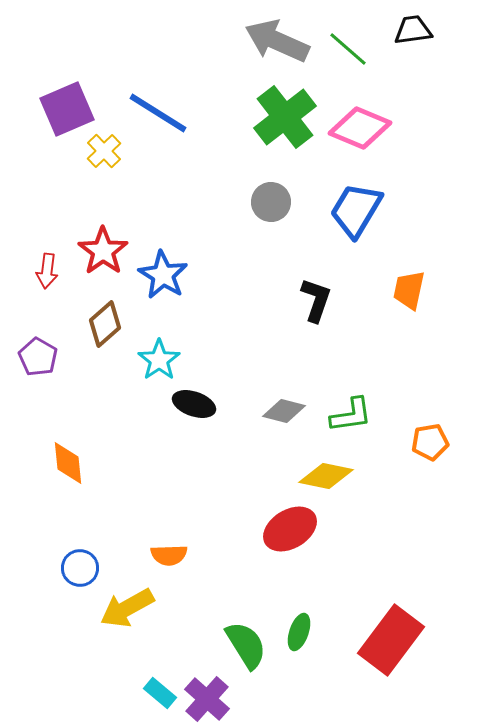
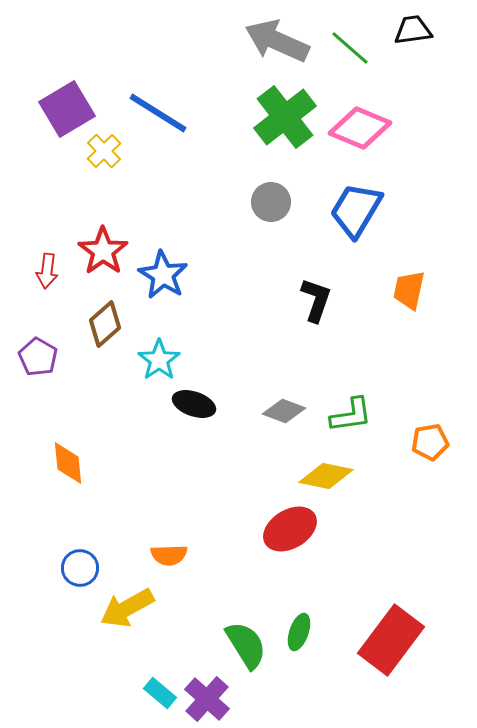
green line: moved 2 px right, 1 px up
purple square: rotated 8 degrees counterclockwise
gray diamond: rotated 6 degrees clockwise
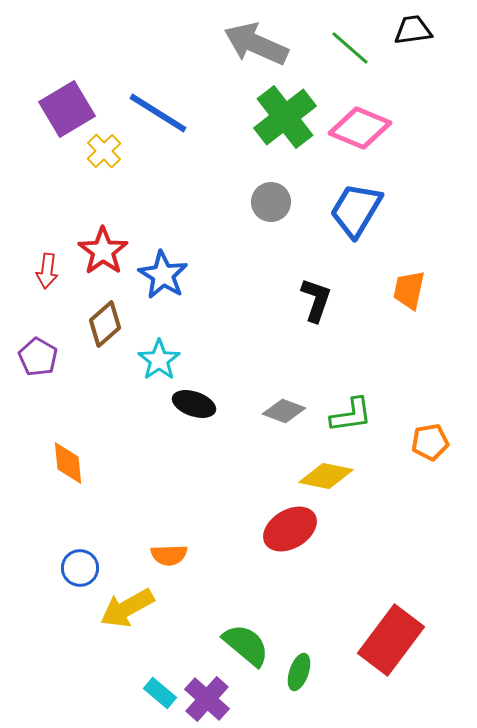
gray arrow: moved 21 px left, 3 px down
green ellipse: moved 40 px down
green semicircle: rotated 18 degrees counterclockwise
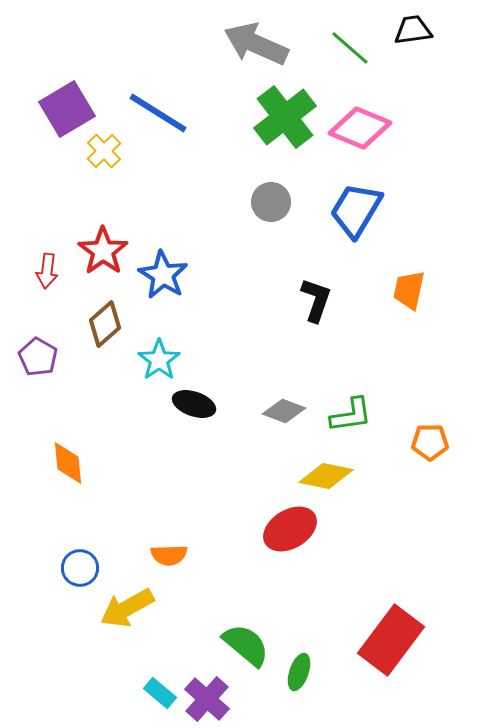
orange pentagon: rotated 9 degrees clockwise
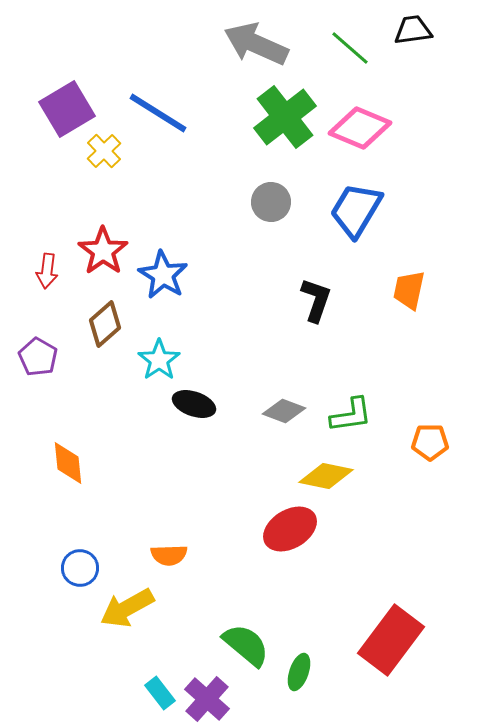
cyan rectangle: rotated 12 degrees clockwise
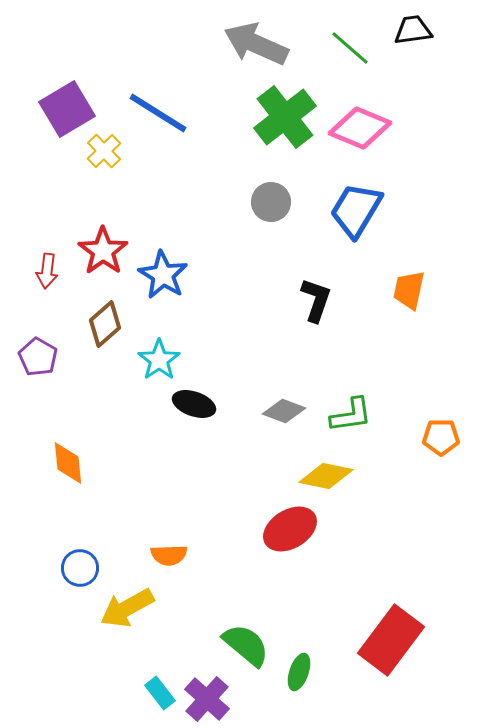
orange pentagon: moved 11 px right, 5 px up
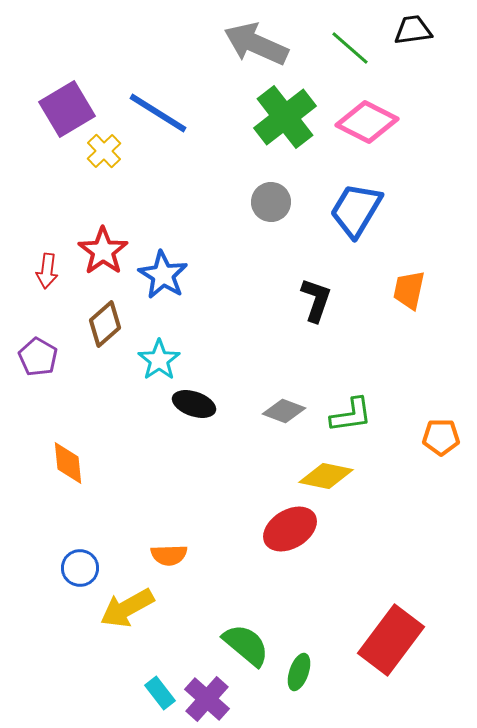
pink diamond: moved 7 px right, 6 px up; rotated 4 degrees clockwise
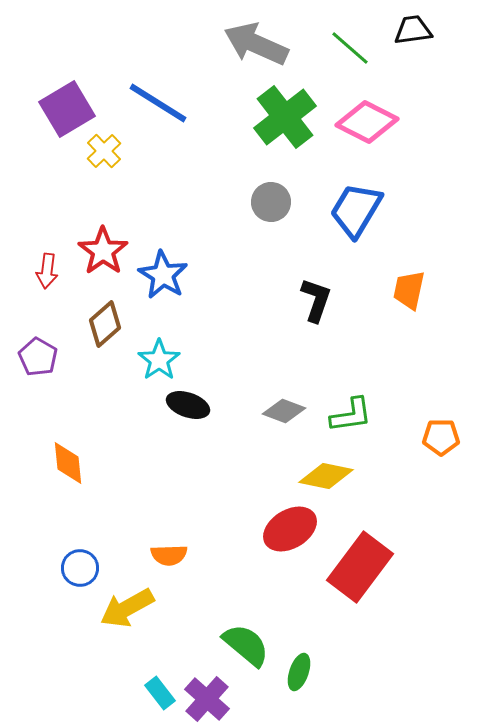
blue line: moved 10 px up
black ellipse: moved 6 px left, 1 px down
red rectangle: moved 31 px left, 73 px up
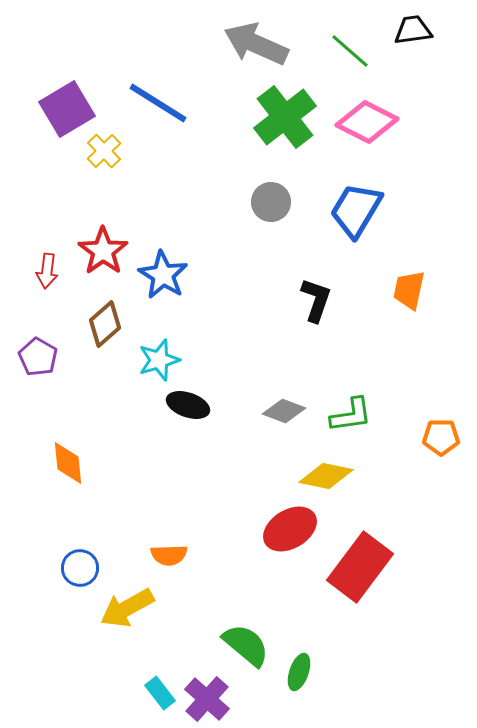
green line: moved 3 px down
cyan star: rotated 18 degrees clockwise
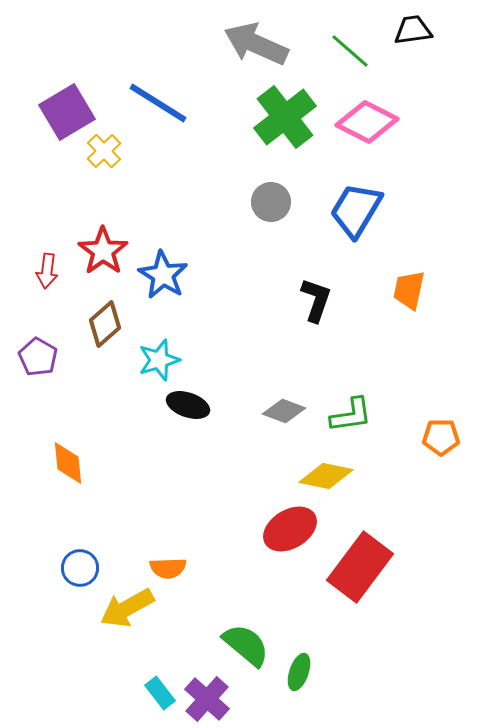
purple square: moved 3 px down
orange semicircle: moved 1 px left, 13 px down
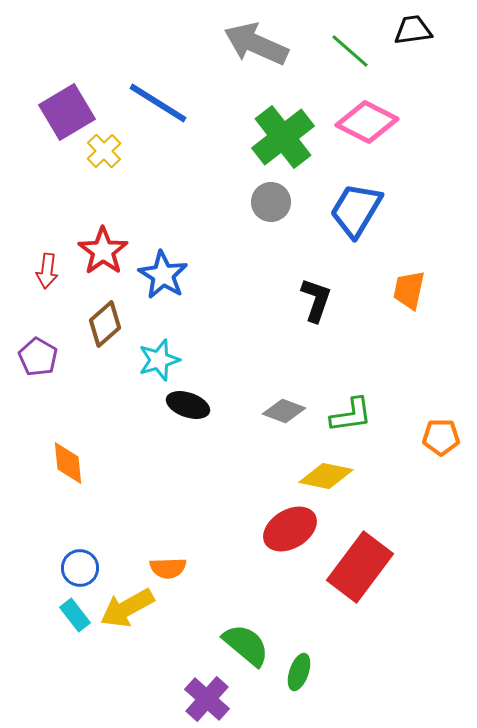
green cross: moved 2 px left, 20 px down
cyan rectangle: moved 85 px left, 78 px up
